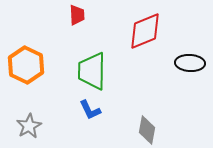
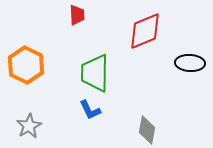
green trapezoid: moved 3 px right, 2 px down
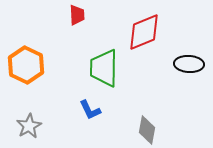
red diamond: moved 1 px left, 1 px down
black ellipse: moved 1 px left, 1 px down
green trapezoid: moved 9 px right, 5 px up
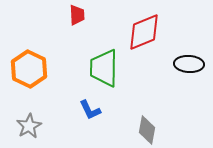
orange hexagon: moved 3 px right, 4 px down
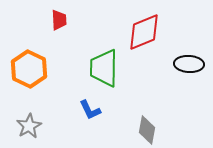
red trapezoid: moved 18 px left, 5 px down
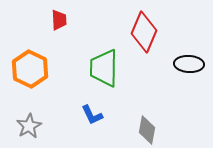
red diamond: rotated 45 degrees counterclockwise
orange hexagon: moved 1 px right
blue L-shape: moved 2 px right, 5 px down
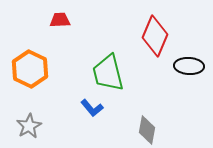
red trapezoid: moved 1 px right; rotated 90 degrees counterclockwise
red diamond: moved 11 px right, 4 px down
black ellipse: moved 2 px down
green trapezoid: moved 4 px right, 5 px down; rotated 15 degrees counterclockwise
blue L-shape: moved 7 px up; rotated 15 degrees counterclockwise
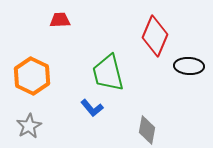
orange hexagon: moved 2 px right, 7 px down
